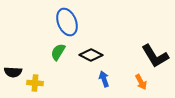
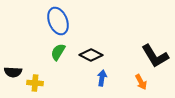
blue ellipse: moved 9 px left, 1 px up
blue arrow: moved 2 px left, 1 px up; rotated 28 degrees clockwise
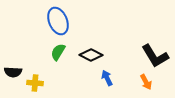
blue arrow: moved 5 px right; rotated 35 degrees counterclockwise
orange arrow: moved 5 px right
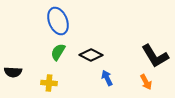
yellow cross: moved 14 px right
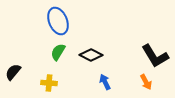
black semicircle: rotated 126 degrees clockwise
blue arrow: moved 2 px left, 4 px down
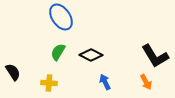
blue ellipse: moved 3 px right, 4 px up; rotated 12 degrees counterclockwise
black semicircle: rotated 108 degrees clockwise
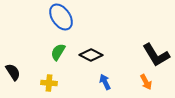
black L-shape: moved 1 px right, 1 px up
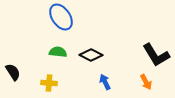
green semicircle: rotated 66 degrees clockwise
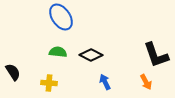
black L-shape: rotated 12 degrees clockwise
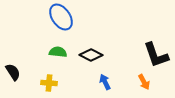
orange arrow: moved 2 px left
